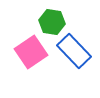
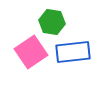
blue rectangle: moved 1 px left, 1 px down; rotated 52 degrees counterclockwise
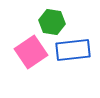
blue rectangle: moved 2 px up
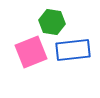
pink square: rotated 12 degrees clockwise
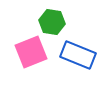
blue rectangle: moved 5 px right, 5 px down; rotated 28 degrees clockwise
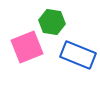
pink square: moved 4 px left, 5 px up
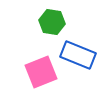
pink square: moved 14 px right, 25 px down
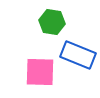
pink square: moved 1 px left; rotated 24 degrees clockwise
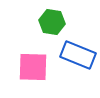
pink square: moved 7 px left, 5 px up
